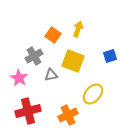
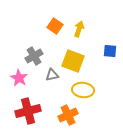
yellow arrow: moved 1 px right
orange square: moved 2 px right, 9 px up
blue square: moved 5 px up; rotated 24 degrees clockwise
gray triangle: moved 1 px right
yellow ellipse: moved 10 px left, 4 px up; rotated 55 degrees clockwise
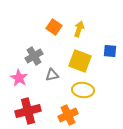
orange square: moved 1 px left, 1 px down
yellow square: moved 7 px right
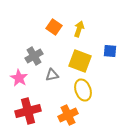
yellow ellipse: rotated 65 degrees clockwise
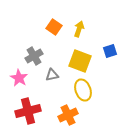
blue square: rotated 24 degrees counterclockwise
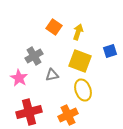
yellow arrow: moved 1 px left, 3 px down
red cross: moved 1 px right, 1 px down
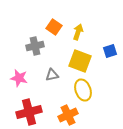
gray cross: moved 1 px right, 10 px up; rotated 18 degrees clockwise
pink star: rotated 18 degrees counterclockwise
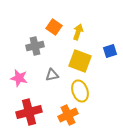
yellow ellipse: moved 3 px left, 1 px down
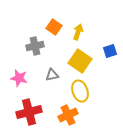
yellow square: rotated 15 degrees clockwise
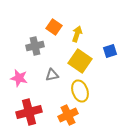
yellow arrow: moved 1 px left, 2 px down
